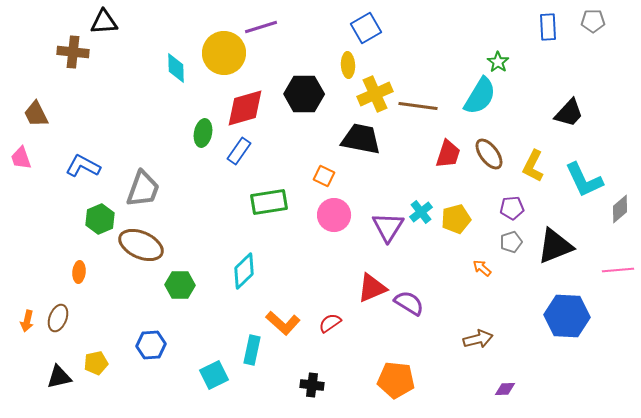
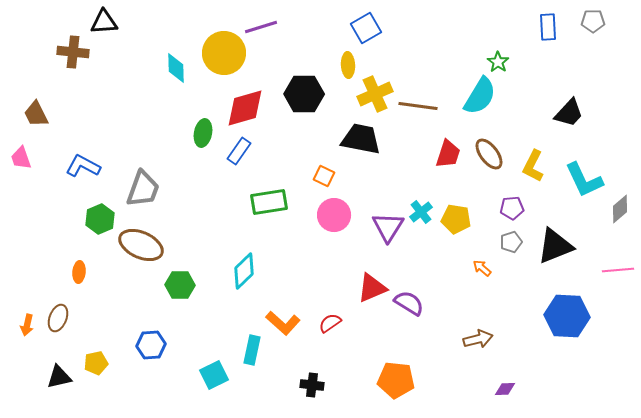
yellow pentagon at (456, 219): rotated 24 degrees clockwise
orange arrow at (27, 321): moved 4 px down
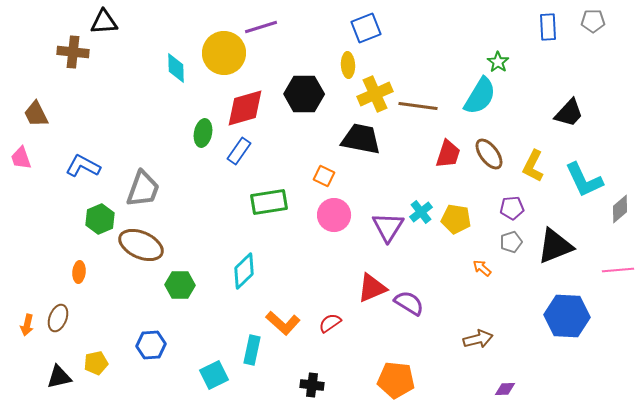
blue square at (366, 28): rotated 8 degrees clockwise
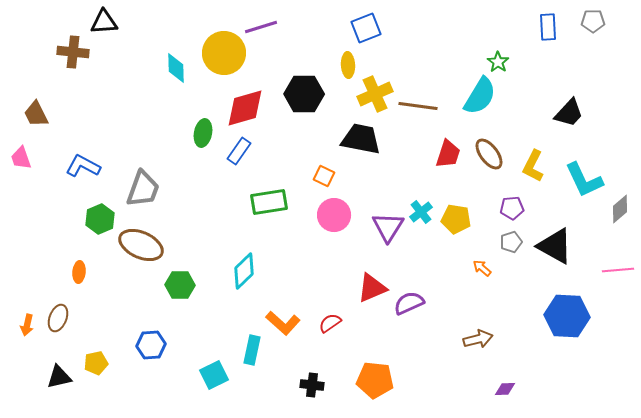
black triangle at (555, 246): rotated 51 degrees clockwise
purple semicircle at (409, 303): rotated 56 degrees counterclockwise
orange pentagon at (396, 380): moved 21 px left
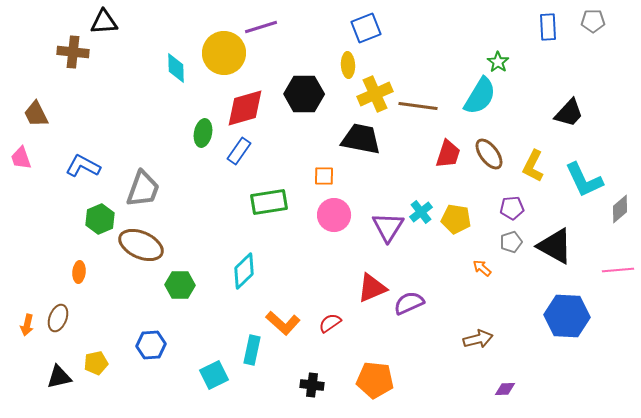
orange square at (324, 176): rotated 25 degrees counterclockwise
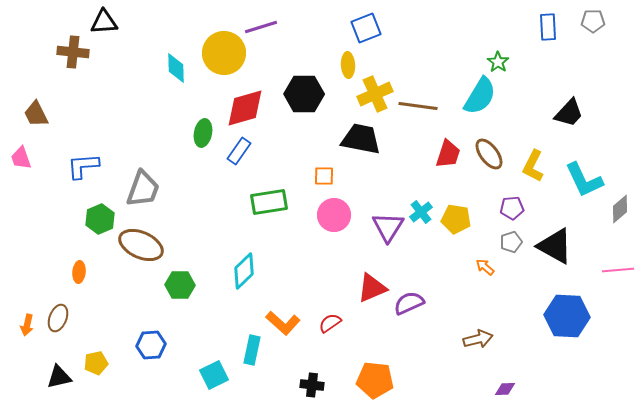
blue L-shape at (83, 166): rotated 32 degrees counterclockwise
orange arrow at (482, 268): moved 3 px right, 1 px up
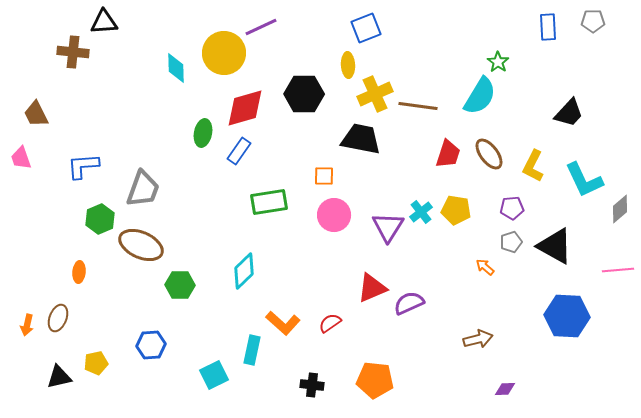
purple line at (261, 27): rotated 8 degrees counterclockwise
yellow pentagon at (456, 219): moved 9 px up
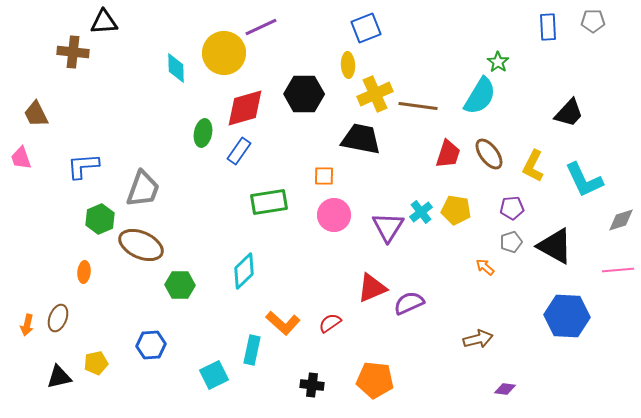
gray diamond at (620, 209): moved 1 px right, 11 px down; rotated 24 degrees clockwise
orange ellipse at (79, 272): moved 5 px right
purple diamond at (505, 389): rotated 10 degrees clockwise
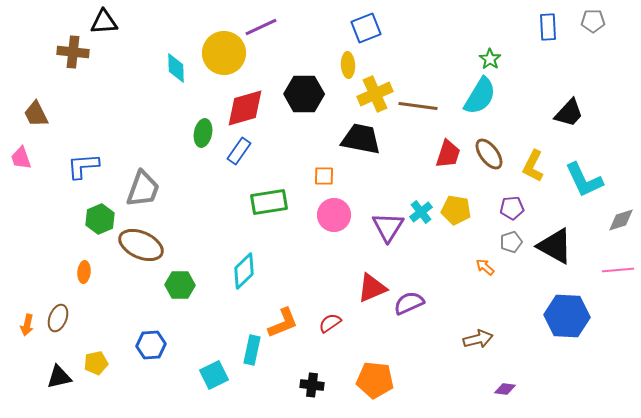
green star at (498, 62): moved 8 px left, 3 px up
orange L-shape at (283, 323): rotated 64 degrees counterclockwise
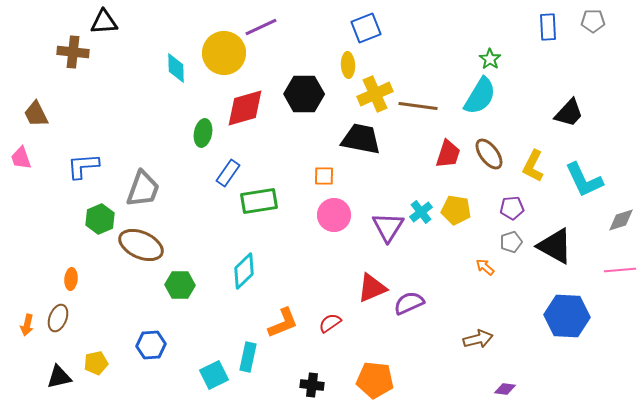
blue rectangle at (239, 151): moved 11 px left, 22 px down
green rectangle at (269, 202): moved 10 px left, 1 px up
pink line at (618, 270): moved 2 px right
orange ellipse at (84, 272): moved 13 px left, 7 px down
cyan rectangle at (252, 350): moved 4 px left, 7 px down
